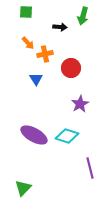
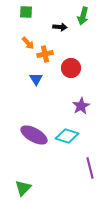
purple star: moved 1 px right, 2 px down
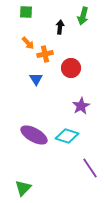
black arrow: rotated 88 degrees counterclockwise
purple line: rotated 20 degrees counterclockwise
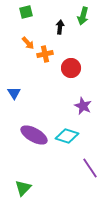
green square: rotated 16 degrees counterclockwise
blue triangle: moved 22 px left, 14 px down
purple star: moved 2 px right; rotated 18 degrees counterclockwise
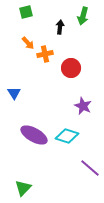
purple line: rotated 15 degrees counterclockwise
